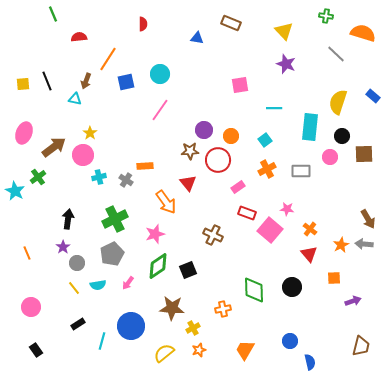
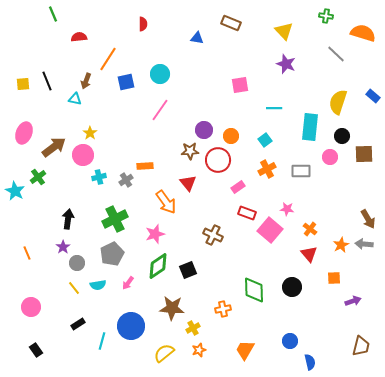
gray cross at (126, 180): rotated 24 degrees clockwise
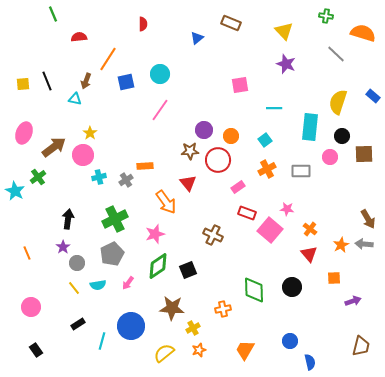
blue triangle at (197, 38): rotated 48 degrees counterclockwise
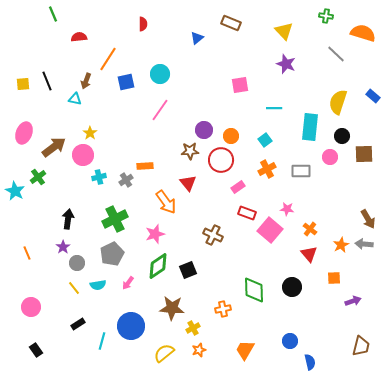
red circle at (218, 160): moved 3 px right
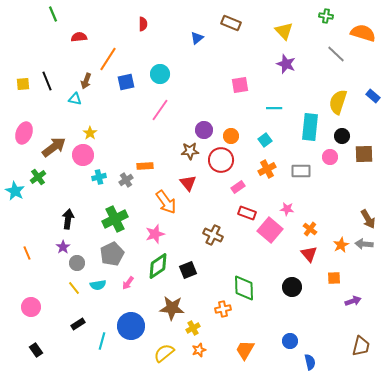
green diamond at (254, 290): moved 10 px left, 2 px up
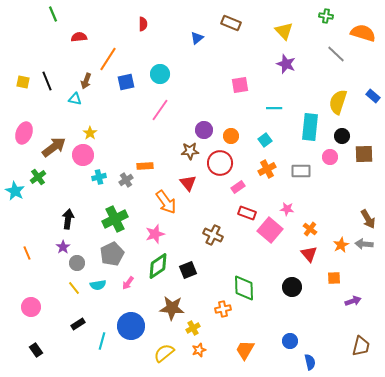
yellow square at (23, 84): moved 2 px up; rotated 16 degrees clockwise
red circle at (221, 160): moved 1 px left, 3 px down
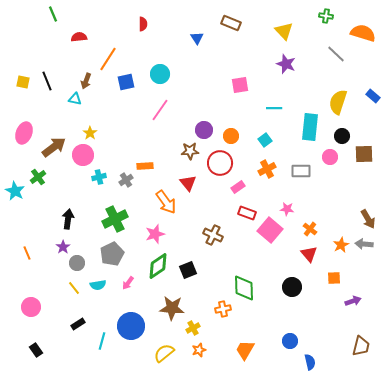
blue triangle at (197, 38): rotated 24 degrees counterclockwise
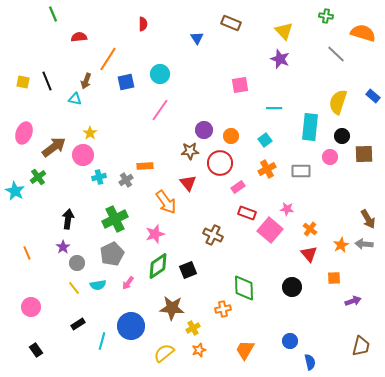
purple star at (286, 64): moved 6 px left, 5 px up
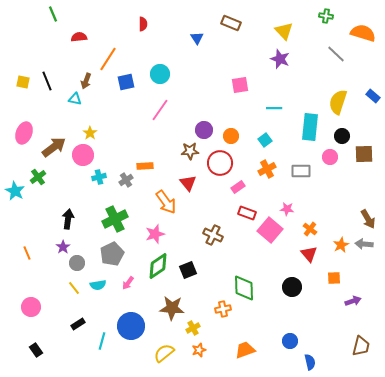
orange trapezoid at (245, 350): rotated 40 degrees clockwise
